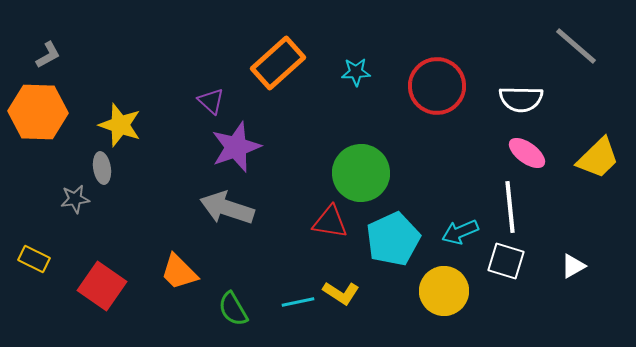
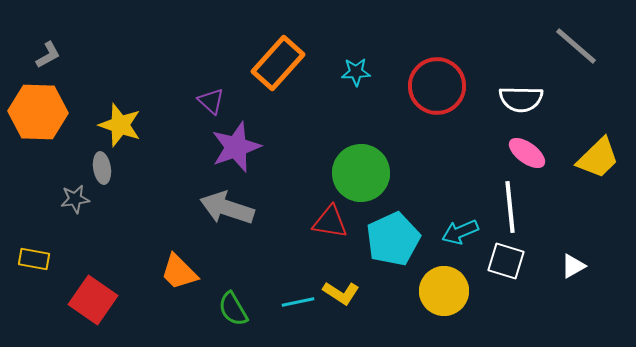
orange rectangle: rotated 6 degrees counterclockwise
yellow rectangle: rotated 16 degrees counterclockwise
red square: moved 9 px left, 14 px down
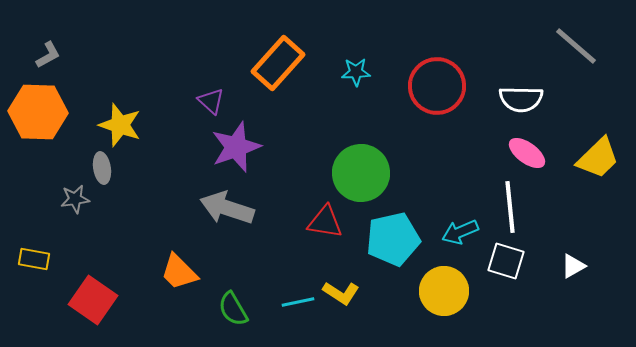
red triangle: moved 5 px left
cyan pentagon: rotated 12 degrees clockwise
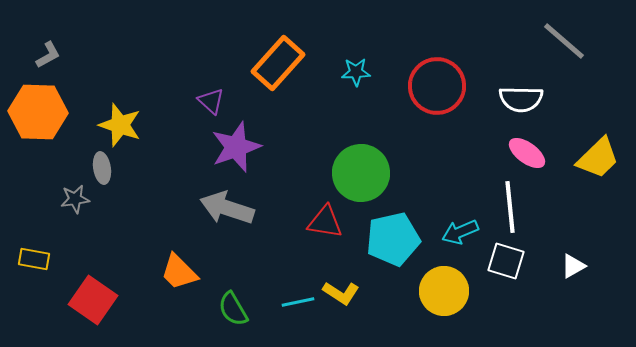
gray line: moved 12 px left, 5 px up
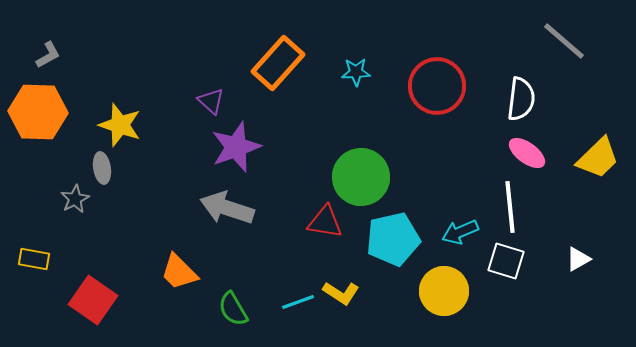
white semicircle: rotated 84 degrees counterclockwise
green circle: moved 4 px down
gray star: rotated 20 degrees counterclockwise
white triangle: moved 5 px right, 7 px up
cyan line: rotated 8 degrees counterclockwise
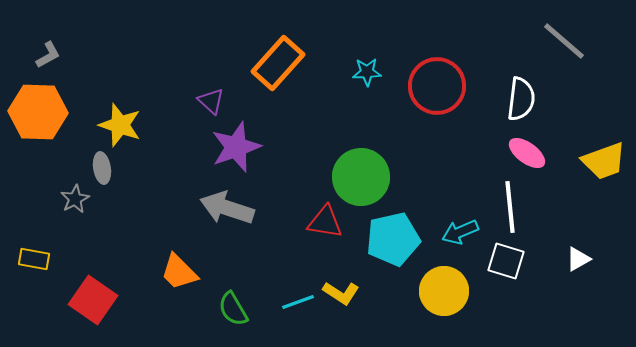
cyan star: moved 11 px right
yellow trapezoid: moved 6 px right, 3 px down; rotated 24 degrees clockwise
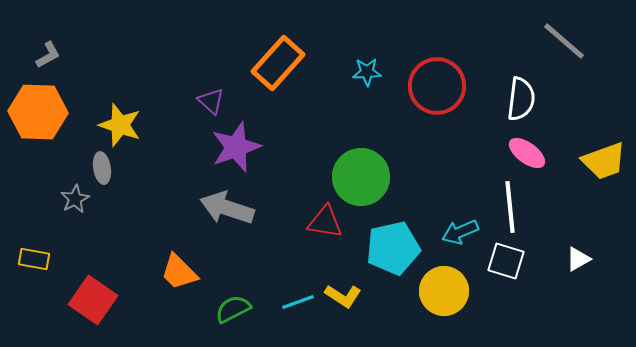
cyan pentagon: moved 9 px down
yellow L-shape: moved 2 px right, 3 px down
green semicircle: rotated 93 degrees clockwise
